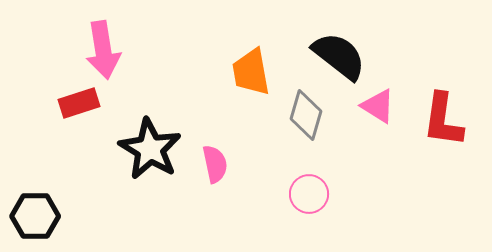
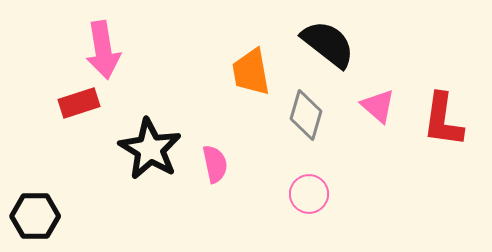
black semicircle: moved 11 px left, 12 px up
pink triangle: rotated 9 degrees clockwise
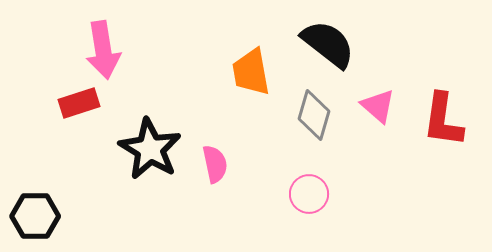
gray diamond: moved 8 px right
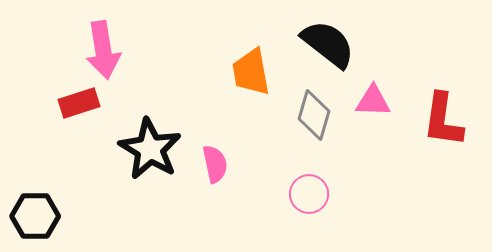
pink triangle: moved 5 px left, 5 px up; rotated 39 degrees counterclockwise
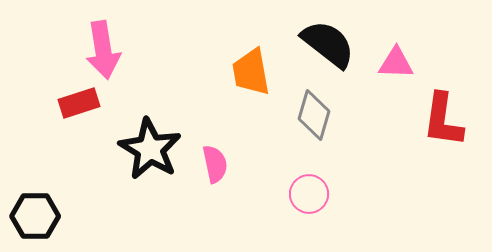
pink triangle: moved 23 px right, 38 px up
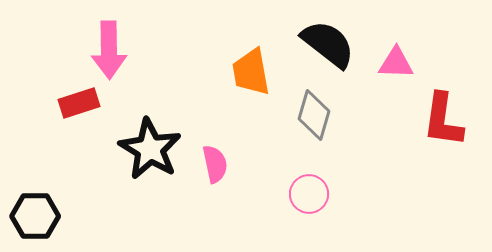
pink arrow: moved 6 px right; rotated 8 degrees clockwise
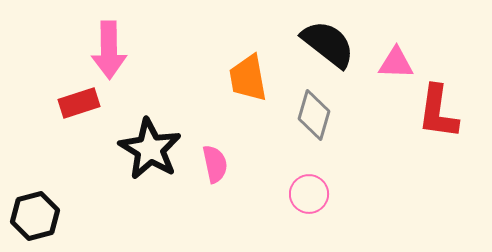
orange trapezoid: moved 3 px left, 6 px down
red L-shape: moved 5 px left, 8 px up
black hexagon: rotated 15 degrees counterclockwise
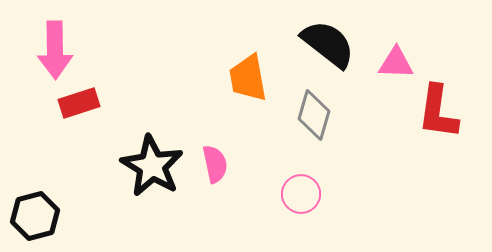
pink arrow: moved 54 px left
black star: moved 2 px right, 17 px down
pink circle: moved 8 px left
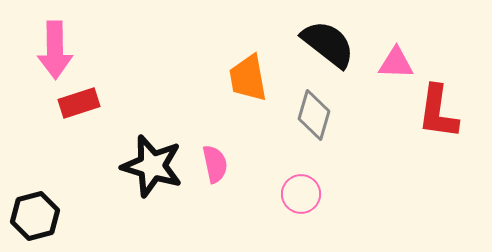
black star: rotated 14 degrees counterclockwise
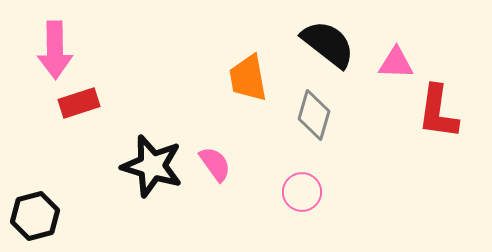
pink semicircle: rotated 24 degrees counterclockwise
pink circle: moved 1 px right, 2 px up
